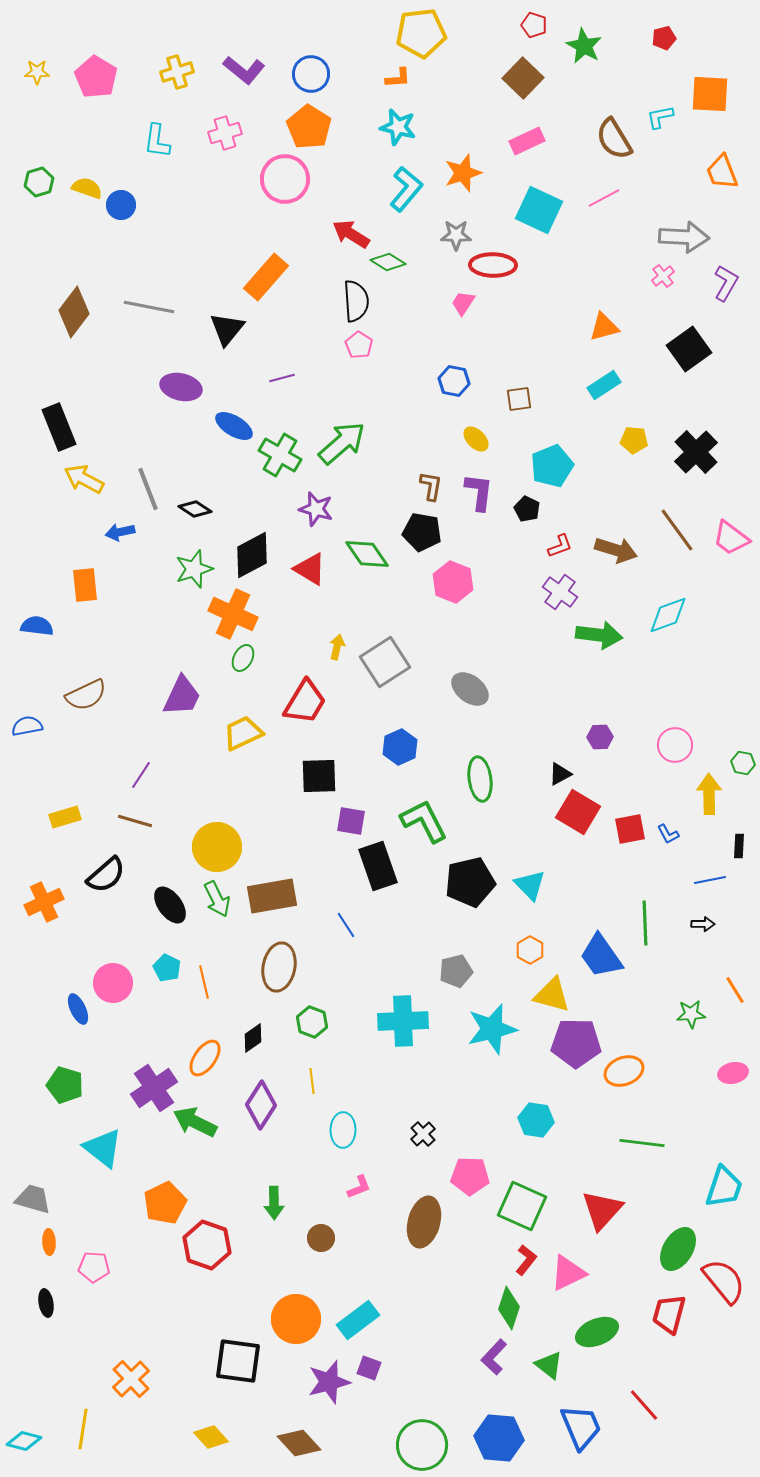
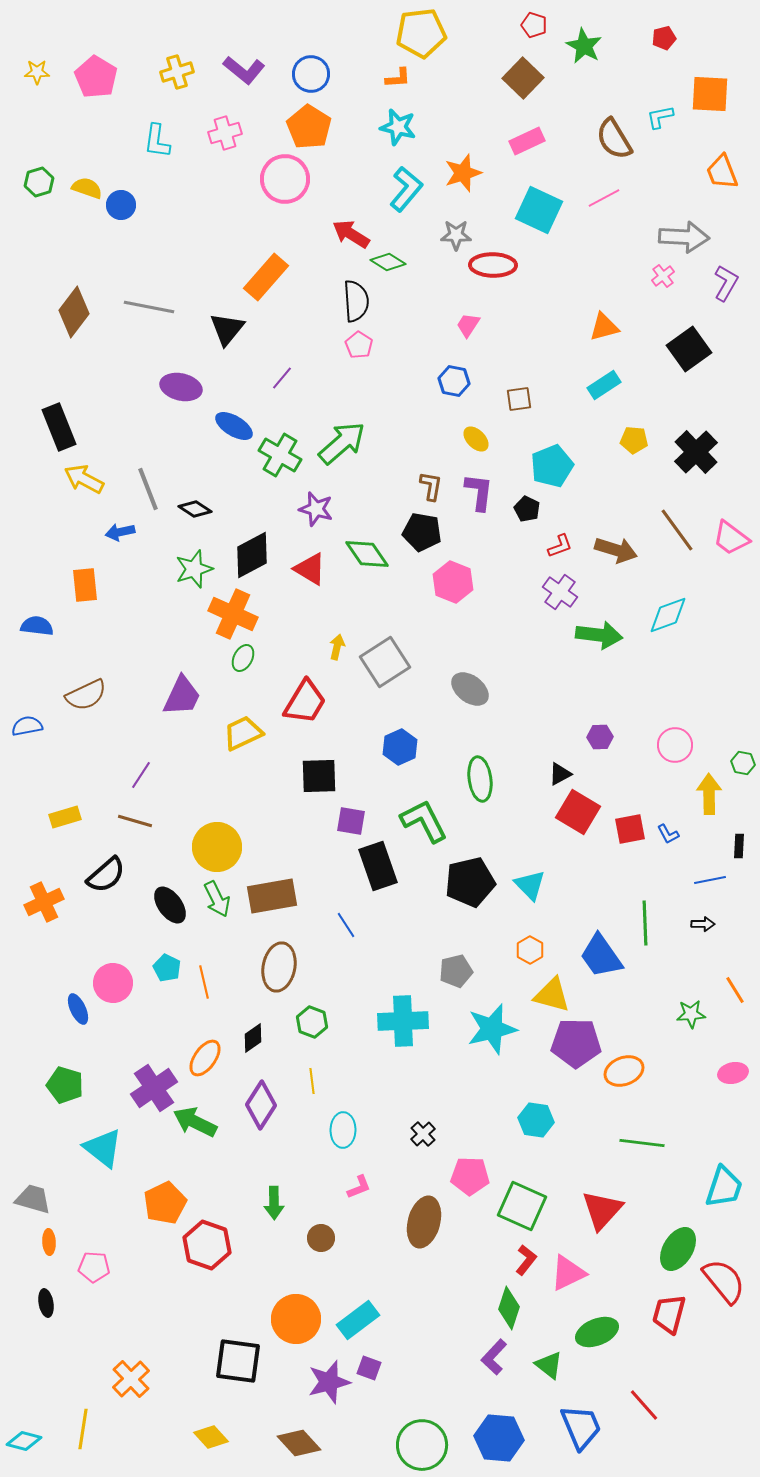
pink trapezoid at (463, 303): moved 5 px right, 22 px down
purple line at (282, 378): rotated 35 degrees counterclockwise
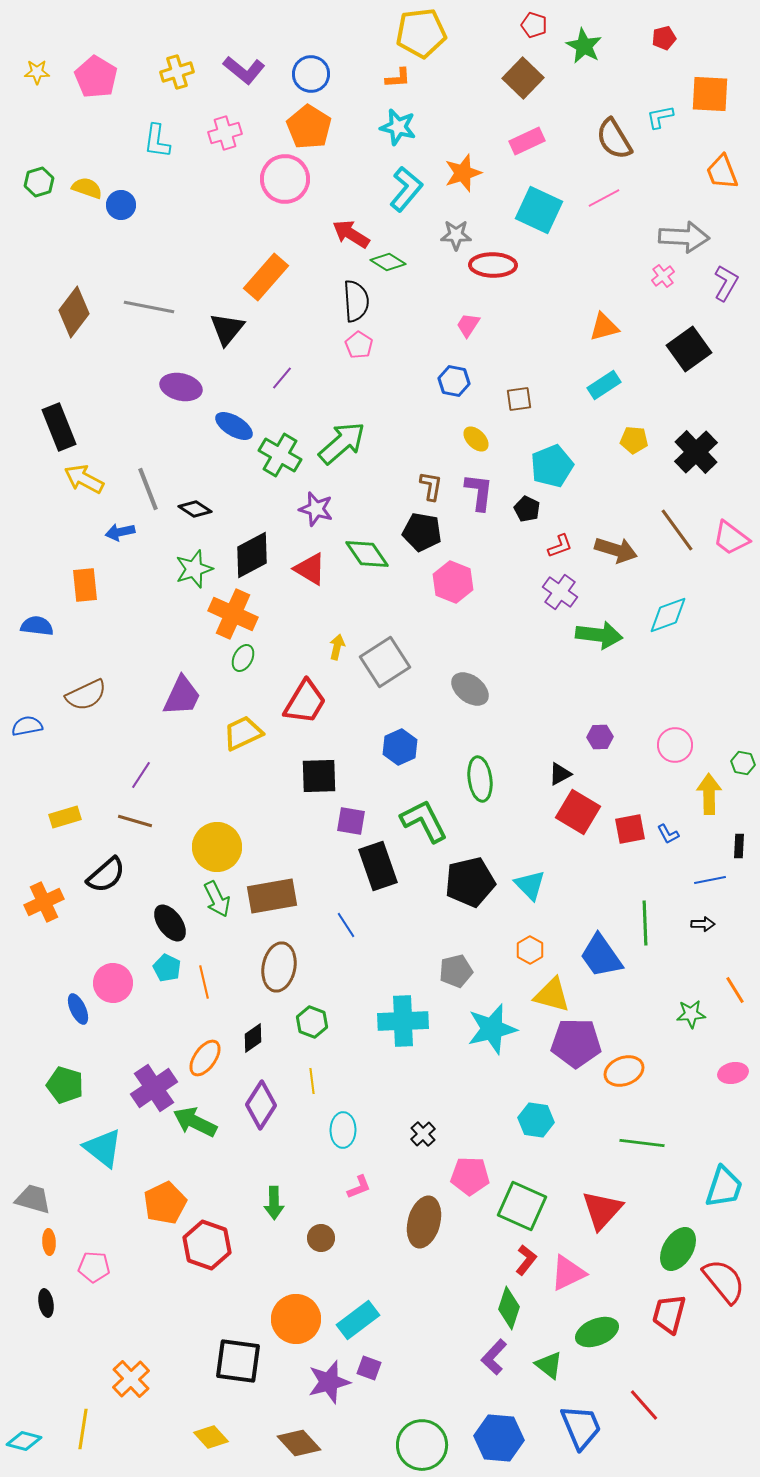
black ellipse at (170, 905): moved 18 px down
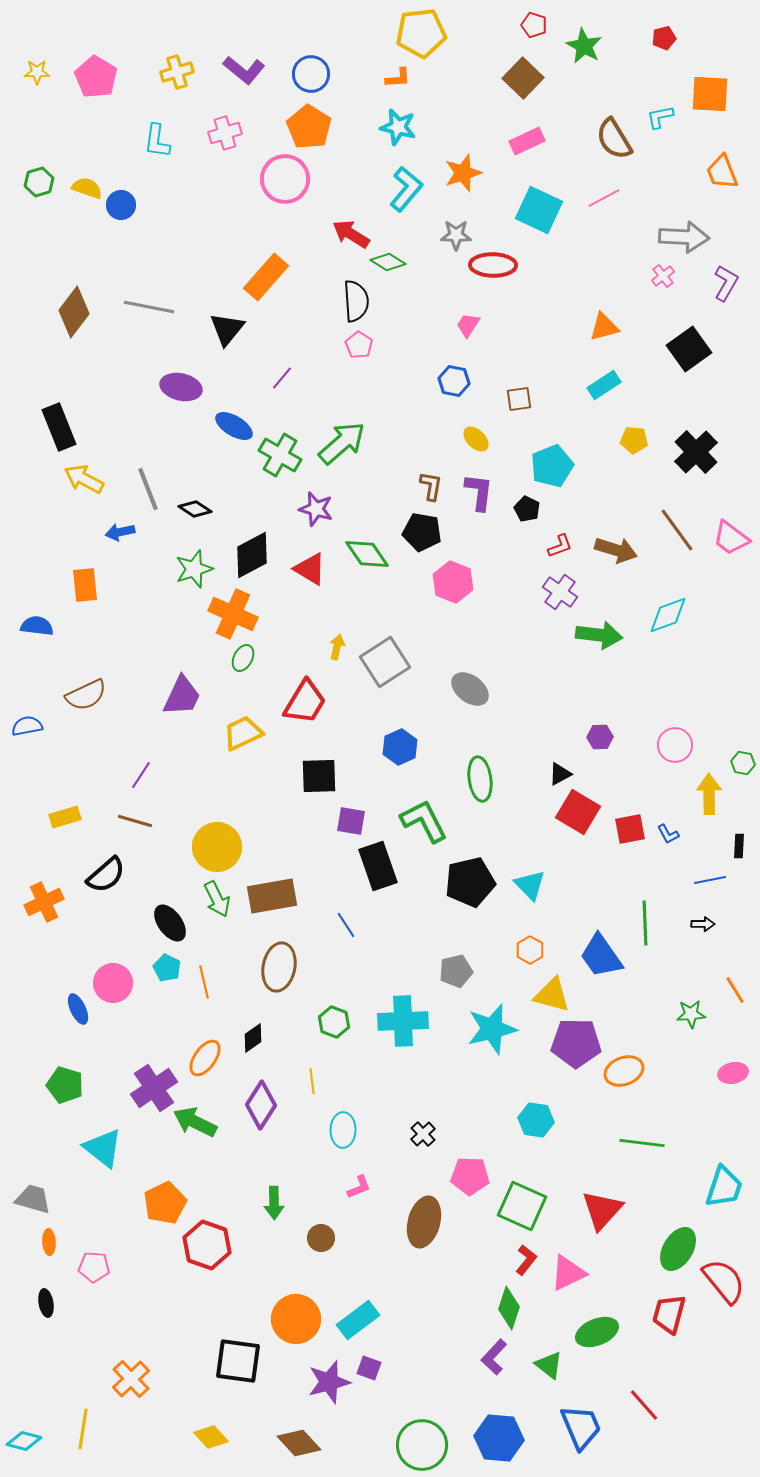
green hexagon at (312, 1022): moved 22 px right
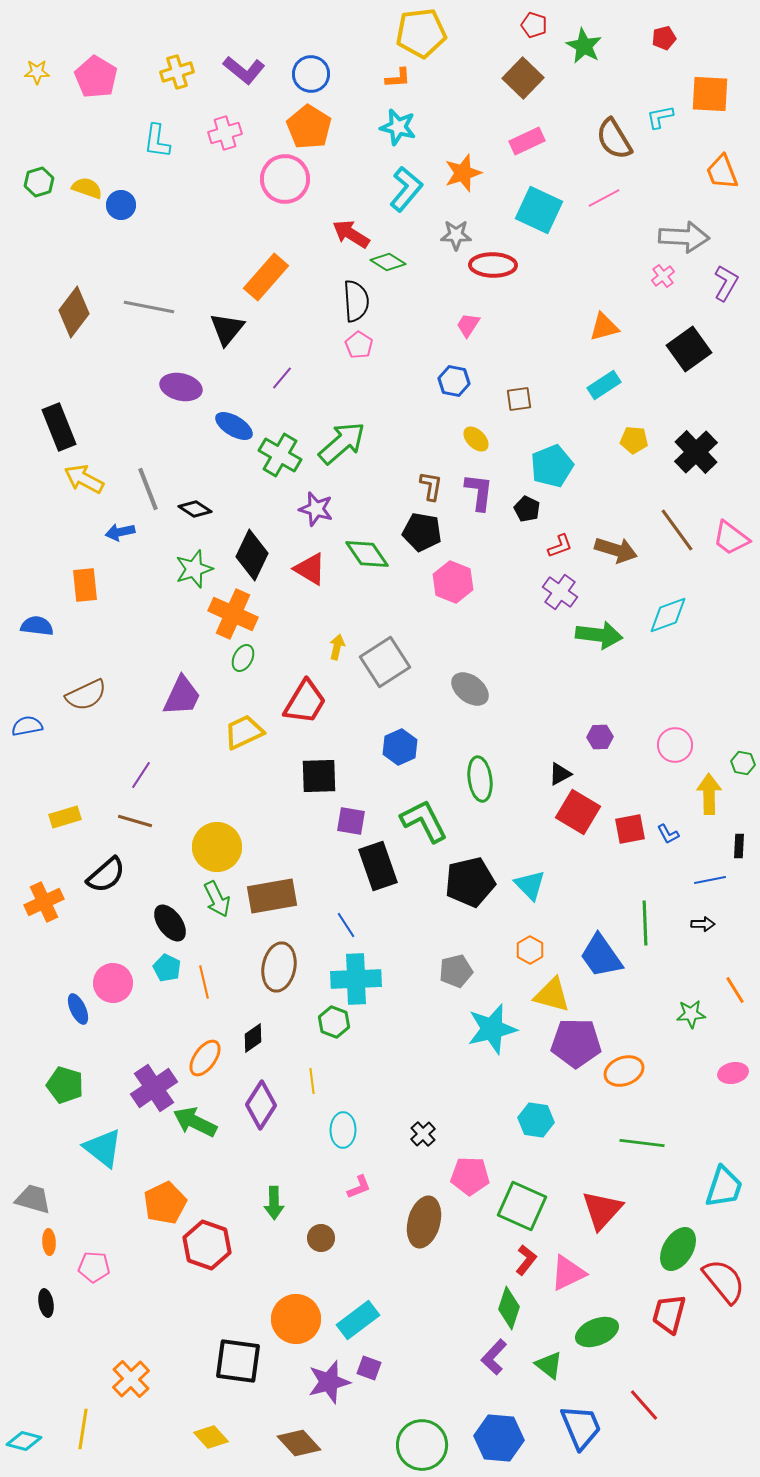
black diamond at (252, 555): rotated 36 degrees counterclockwise
yellow trapezoid at (243, 733): moved 1 px right, 1 px up
cyan cross at (403, 1021): moved 47 px left, 42 px up
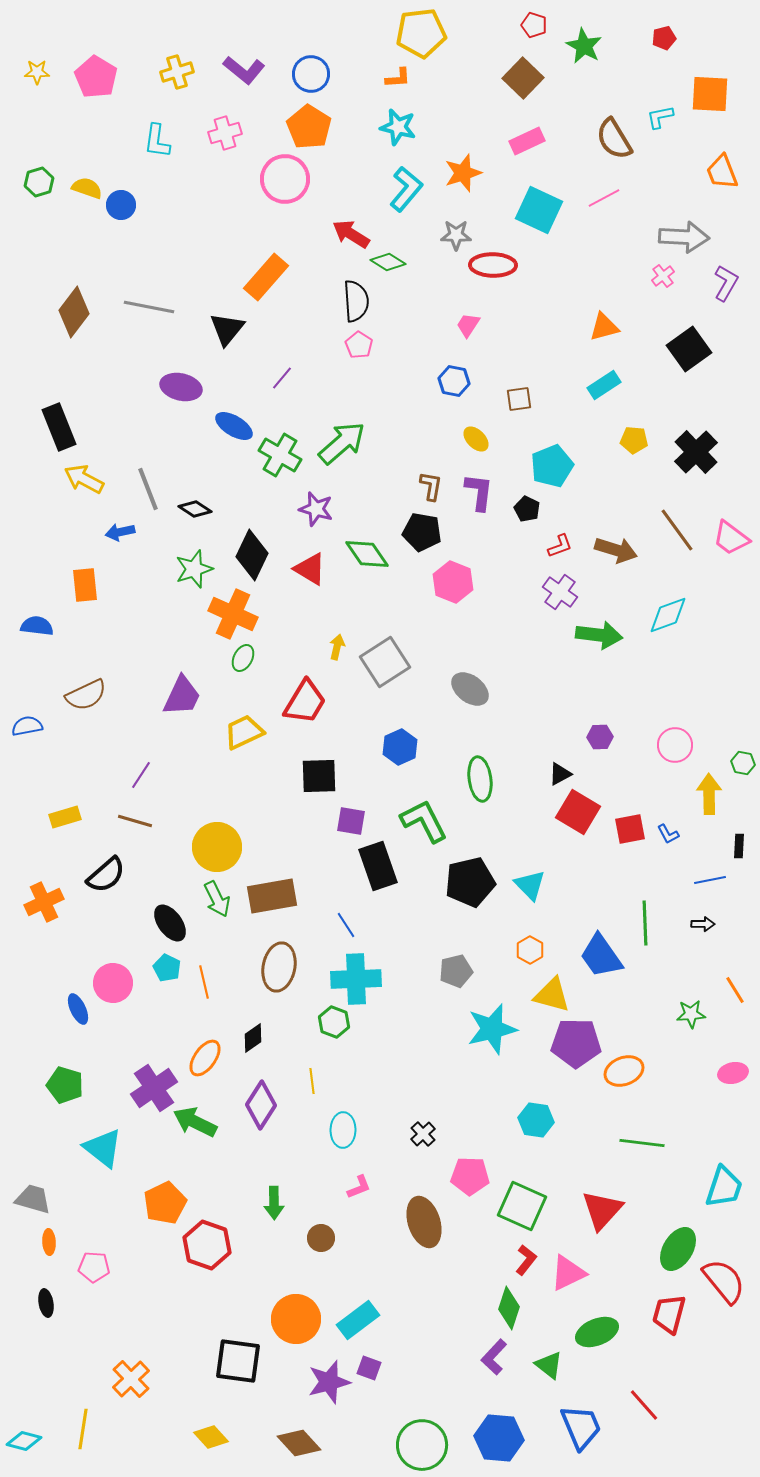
brown ellipse at (424, 1222): rotated 33 degrees counterclockwise
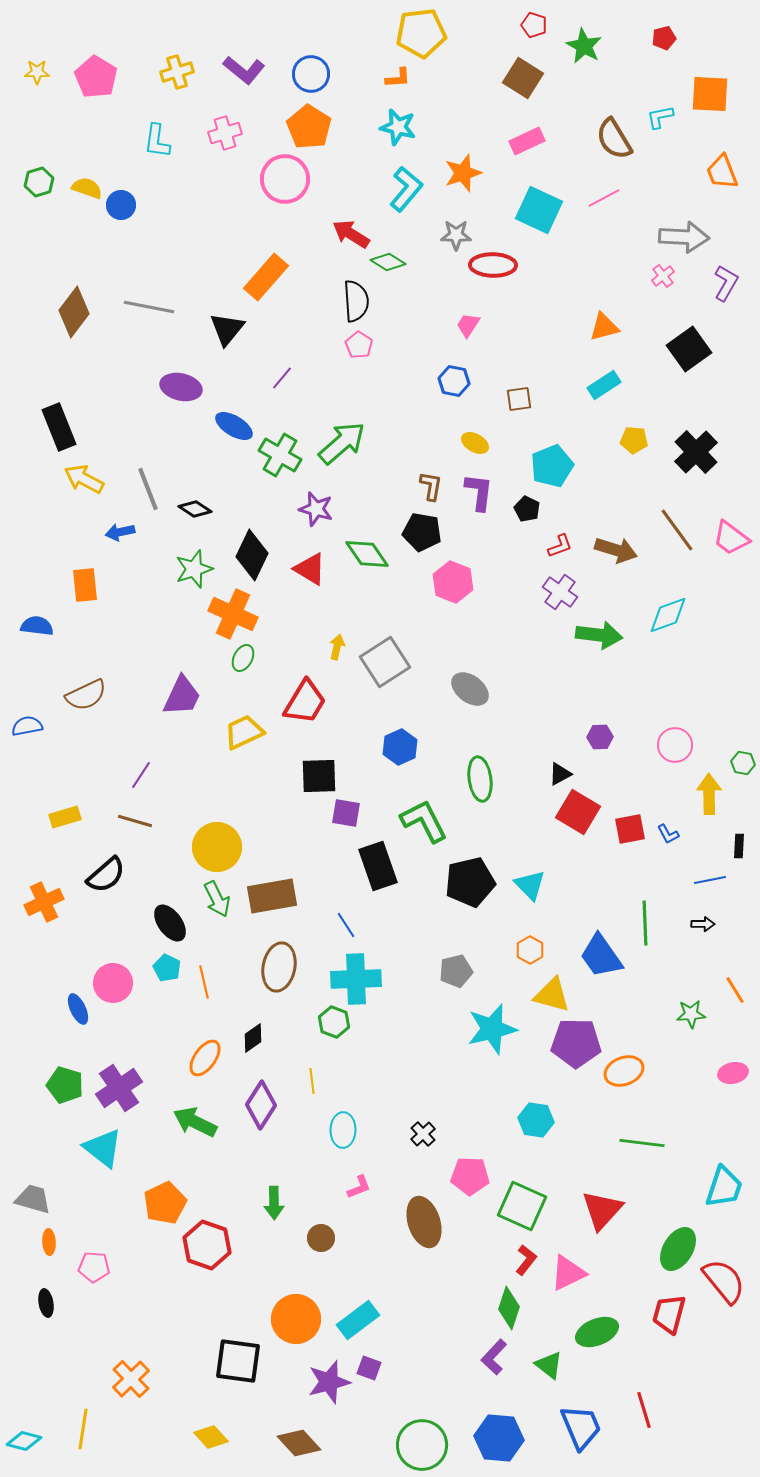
brown square at (523, 78): rotated 12 degrees counterclockwise
yellow ellipse at (476, 439): moved 1 px left, 4 px down; rotated 16 degrees counterclockwise
purple square at (351, 821): moved 5 px left, 8 px up
purple cross at (154, 1088): moved 35 px left
red line at (644, 1405): moved 5 px down; rotated 24 degrees clockwise
